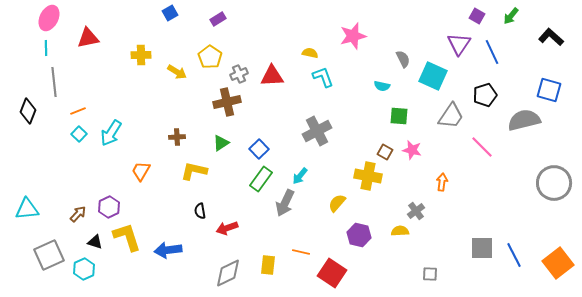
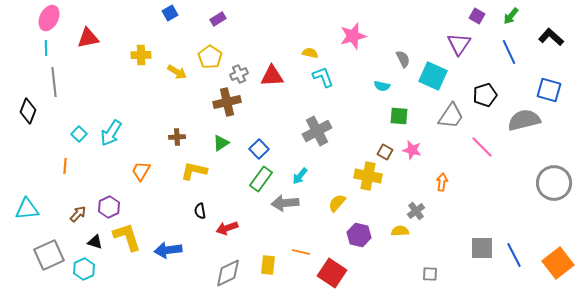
blue line at (492, 52): moved 17 px right
orange line at (78, 111): moved 13 px left, 55 px down; rotated 63 degrees counterclockwise
gray arrow at (285, 203): rotated 60 degrees clockwise
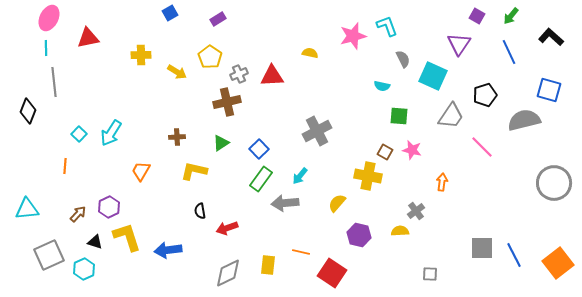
cyan L-shape at (323, 77): moved 64 px right, 51 px up
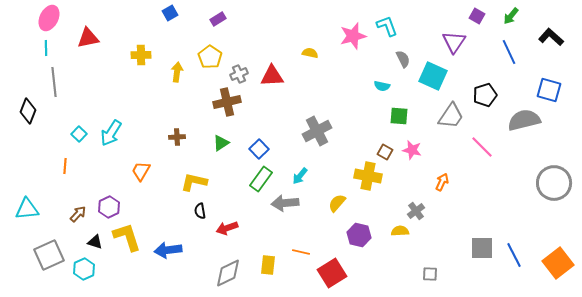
purple triangle at (459, 44): moved 5 px left, 2 px up
yellow arrow at (177, 72): rotated 114 degrees counterclockwise
yellow L-shape at (194, 171): moved 11 px down
orange arrow at (442, 182): rotated 18 degrees clockwise
red square at (332, 273): rotated 24 degrees clockwise
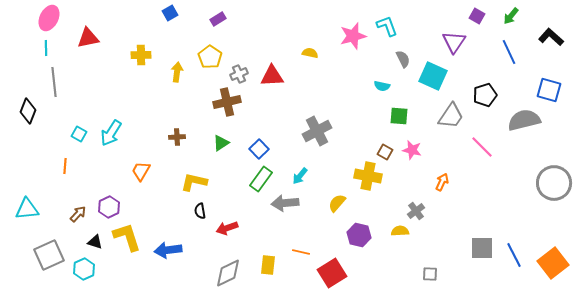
cyan square at (79, 134): rotated 14 degrees counterclockwise
orange square at (558, 263): moved 5 px left
